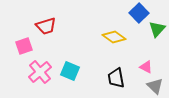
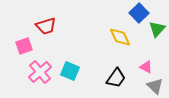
yellow diamond: moved 6 px right; rotated 30 degrees clockwise
black trapezoid: rotated 135 degrees counterclockwise
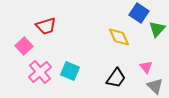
blue square: rotated 12 degrees counterclockwise
yellow diamond: moved 1 px left
pink square: rotated 24 degrees counterclockwise
pink triangle: rotated 24 degrees clockwise
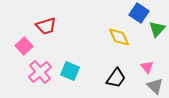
pink triangle: moved 1 px right
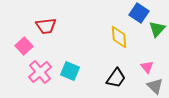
red trapezoid: rotated 10 degrees clockwise
yellow diamond: rotated 20 degrees clockwise
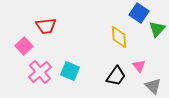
pink triangle: moved 8 px left, 1 px up
black trapezoid: moved 2 px up
gray triangle: moved 2 px left
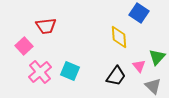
green triangle: moved 28 px down
